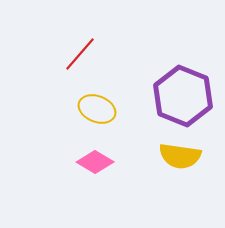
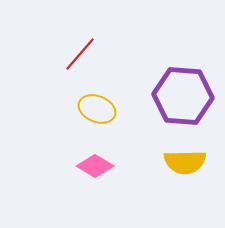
purple hexagon: rotated 18 degrees counterclockwise
yellow semicircle: moved 5 px right, 6 px down; rotated 9 degrees counterclockwise
pink diamond: moved 4 px down
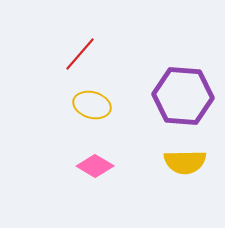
yellow ellipse: moved 5 px left, 4 px up; rotated 6 degrees counterclockwise
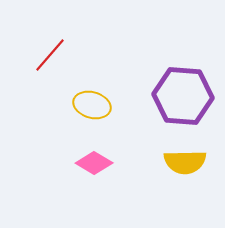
red line: moved 30 px left, 1 px down
pink diamond: moved 1 px left, 3 px up
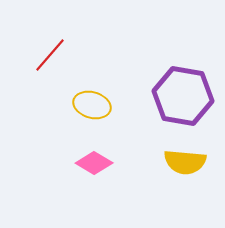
purple hexagon: rotated 6 degrees clockwise
yellow semicircle: rotated 6 degrees clockwise
